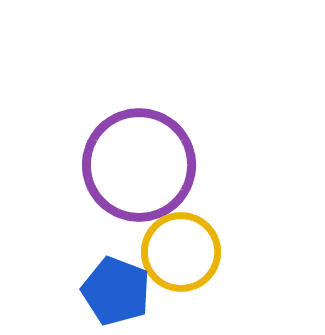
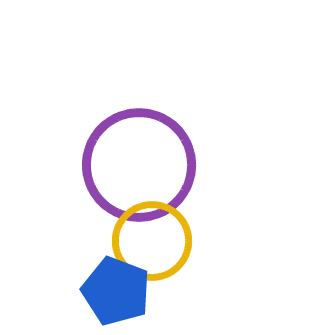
yellow circle: moved 29 px left, 11 px up
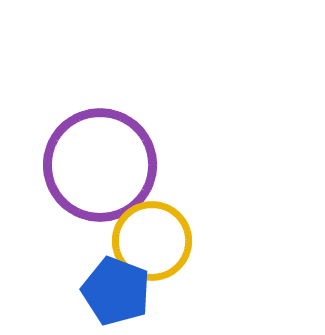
purple circle: moved 39 px left
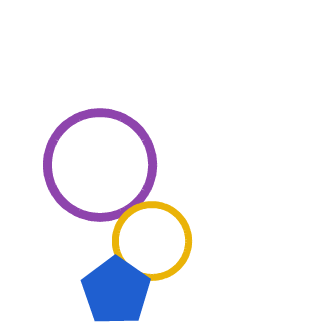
blue pentagon: rotated 14 degrees clockwise
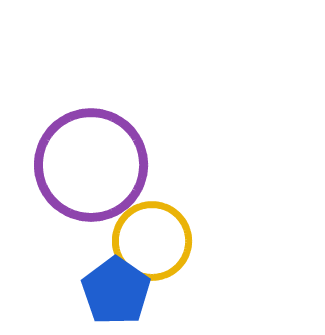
purple circle: moved 9 px left
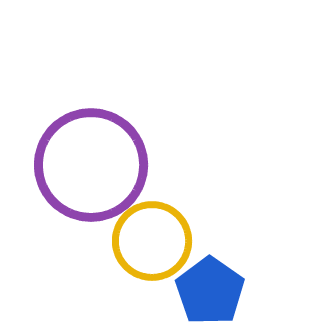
blue pentagon: moved 94 px right
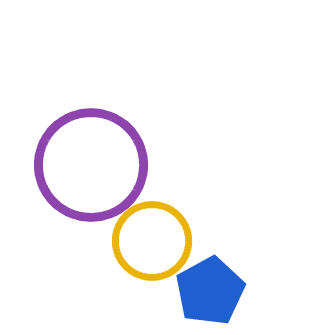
blue pentagon: rotated 8 degrees clockwise
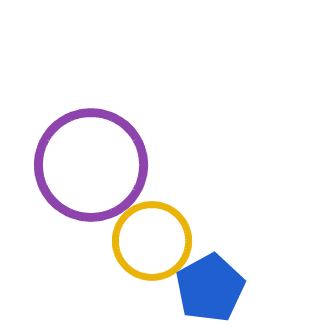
blue pentagon: moved 3 px up
